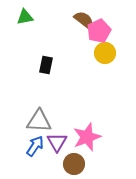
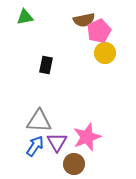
brown semicircle: rotated 130 degrees clockwise
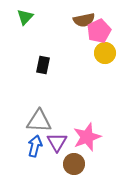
green triangle: rotated 36 degrees counterclockwise
black rectangle: moved 3 px left
blue arrow: rotated 20 degrees counterclockwise
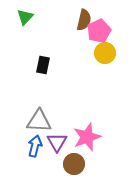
brown semicircle: rotated 65 degrees counterclockwise
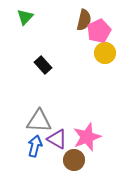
black rectangle: rotated 54 degrees counterclockwise
purple triangle: moved 3 px up; rotated 30 degrees counterclockwise
brown circle: moved 4 px up
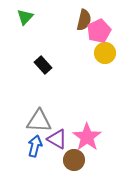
pink star: rotated 16 degrees counterclockwise
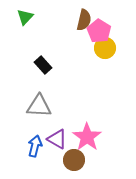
pink pentagon: rotated 15 degrees counterclockwise
yellow circle: moved 5 px up
gray triangle: moved 15 px up
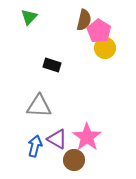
green triangle: moved 4 px right
black rectangle: moved 9 px right; rotated 30 degrees counterclockwise
